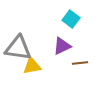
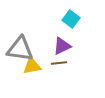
gray triangle: moved 2 px right, 1 px down
brown line: moved 21 px left
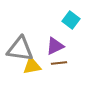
cyan square: moved 1 px down
purple triangle: moved 7 px left
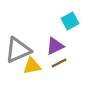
cyan square: moved 1 px left, 1 px down; rotated 24 degrees clockwise
gray triangle: moved 2 px left, 1 px down; rotated 32 degrees counterclockwise
brown line: rotated 21 degrees counterclockwise
